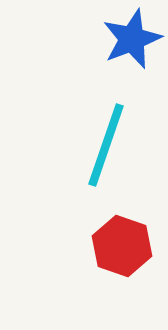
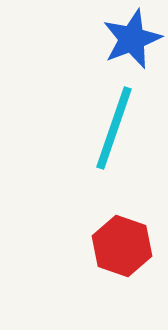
cyan line: moved 8 px right, 17 px up
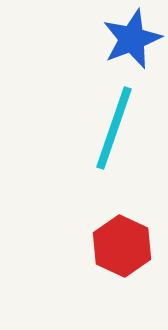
red hexagon: rotated 6 degrees clockwise
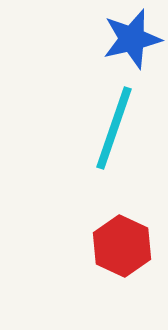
blue star: rotated 8 degrees clockwise
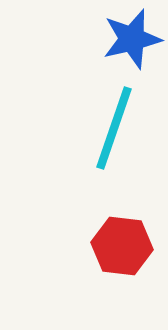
red hexagon: rotated 18 degrees counterclockwise
